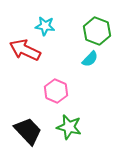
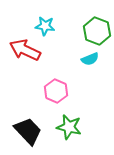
cyan semicircle: rotated 24 degrees clockwise
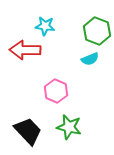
red arrow: rotated 24 degrees counterclockwise
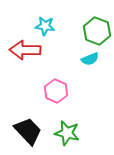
green star: moved 2 px left, 6 px down
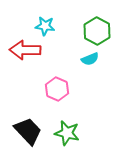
green hexagon: rotated 8 degrees clockwise
pink hexagon: moved 1 px right, 2 px up
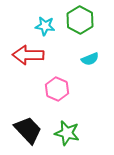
green hexagon: moved 17 px left, 11 px up
red arrow: moved 3 px right, 5 px down
black trapezoid: moved 1 px up
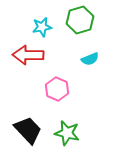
green hexagon: rotated 16 degrees clockwise
cyan star: moved 3 px left, 1 px down; rotated 18 degrees counterclockwise
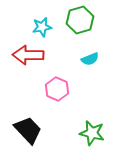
green star: moved 25 px right
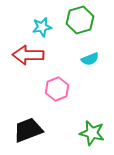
pink hexagon: rotated 15 degrees clockwise
black trapezoid: rotated 68 degrees counterclockwise
